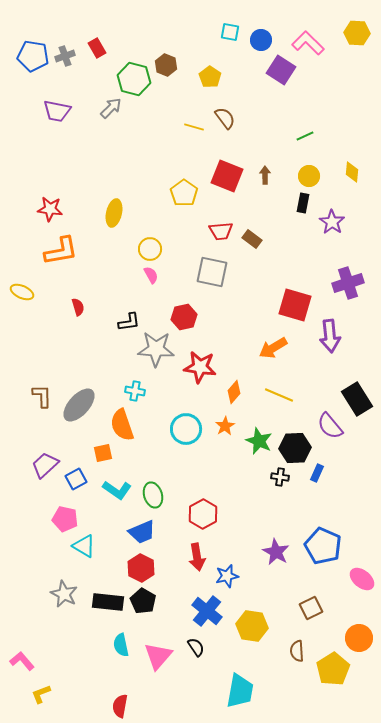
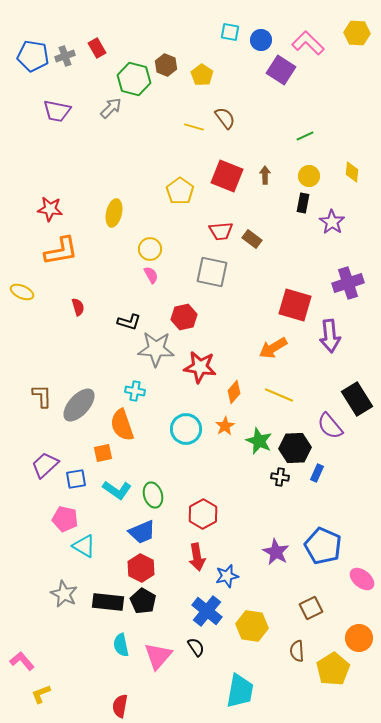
yellow pentagon at (210, 77): moved 8 px left, 2 px up
yellow pentagon at (184, 193): moved 4 px left, 2 px up
black L-shape at (129, 322): rotated 25 degrees clockwise
blue square at (76, 479): rotated 20 degrees clockwise
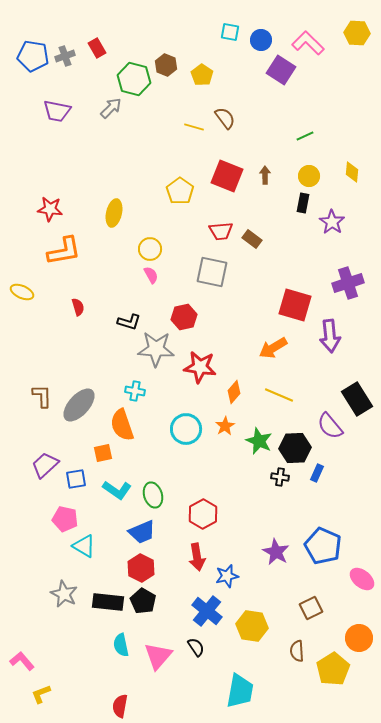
orange L-shape at (61, 251): moved 3 px right
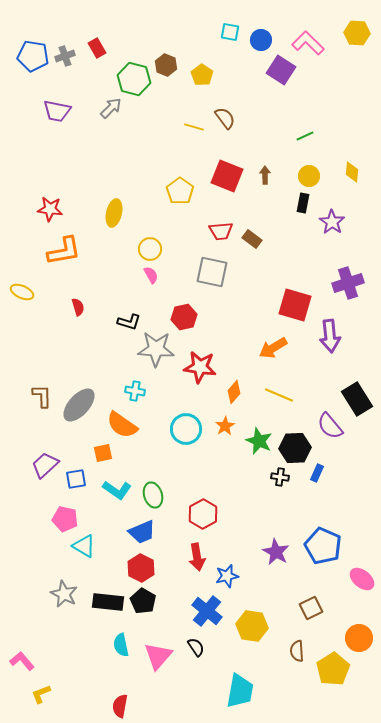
orange semicircle at (122, 425): rotated 36 degrees counterclockwise
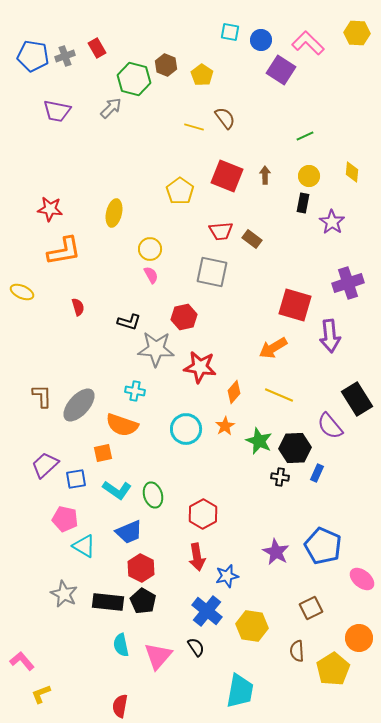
orange semicircle at (122, 425): rotated 16 degrees counterclockwise
blue trapezoid at (142, 532): moved 13 px left
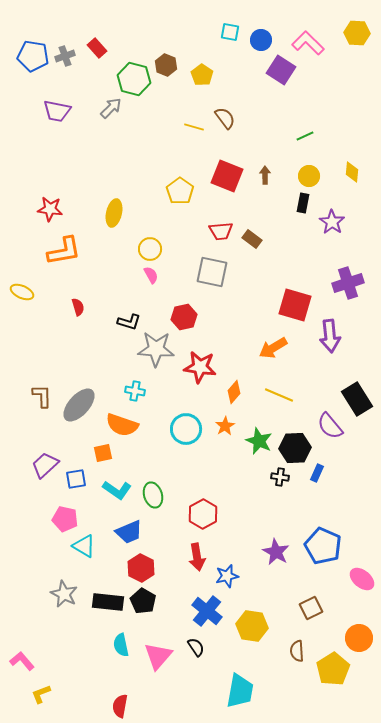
red rectangle at (97, 48): rotated 12 degrees counterclockwise
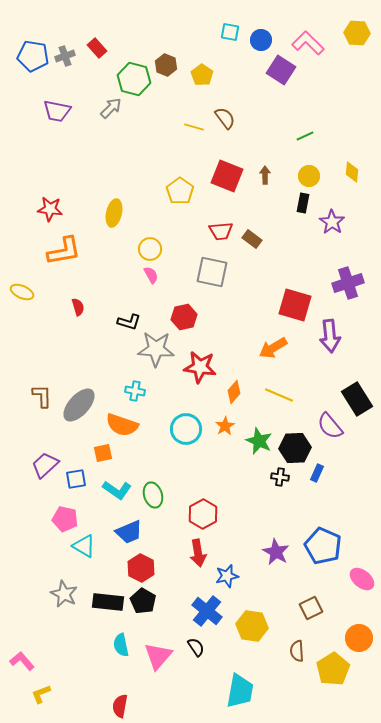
red arrow at (197, 557): moved 1 px right, 4 px up
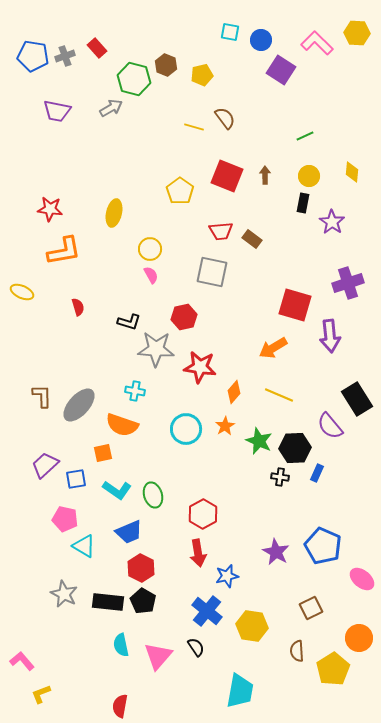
pink L-shape at (308, 43): moved 9 px right
yellow pentagon at (202, 75): rotated 25 degrees clockwise
gray arrow at (111, 108): rotated 15 degrees clockwise
